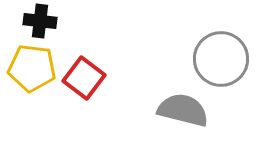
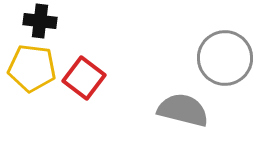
gray circle: moved 4 px right, 1 px up
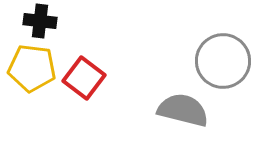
gray circle: moved 2 px left, 3 px down
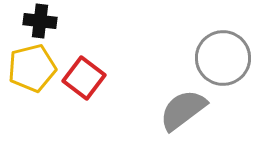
gray circle: moved 3 px up
yellow pentagon: rotated 21 degrees counterclockwise
gray semicircle: rotated 51 degrees counterclockwise
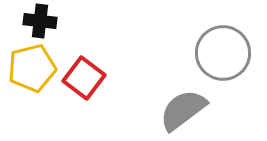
gray circle: moved 5 px up
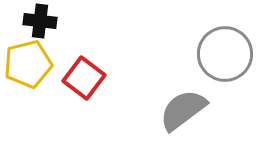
gray circle: moved 2 px right, 1 px down
yellow pentagon: moved 4 px left, 4 px up
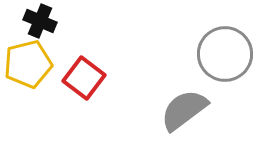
black cross: rotated 16 degrees clockwise
gray semicircle: moved 1 px right
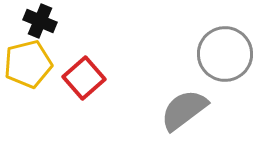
red square: rotated 12 degrees clockwise
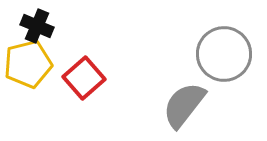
black cross: moved 3 px left, 5 px down
gray circle: moved 1 px left
gray semicircle: moved 5 px up; rotated 15 degrees counterclockwise
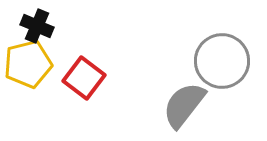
gray circle: moved 2 px left, 7 px down
red square: rotated 12 degrees counterclockwise
